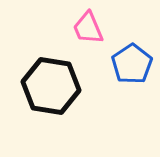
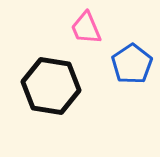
pink trapezoid: moved 2 px left
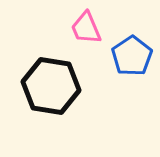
blue pentagon: moved 8 px up
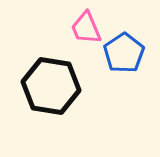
blue pentagon: moved 8 px left, 3 px up
